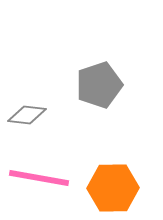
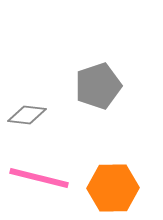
gray pentagon: moved 1 px left, 1 px down
pink line: rotated 4 degrees clockwise
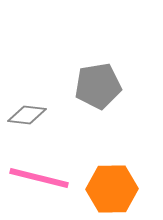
gray pentagon: rotated 9 degrees clockwise
orange hexagon: moved 1 px left, 1 px down
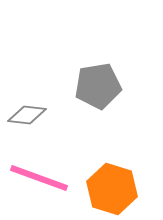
pink line: rotated 6 degrees clockwise
orange hexagon: rotated 18 degrees clockwise
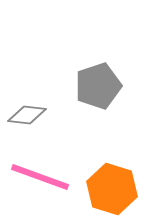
gray pentagon: rotated 9 degrees counterclockwise
pink line: moved 1 px right, 1 px up
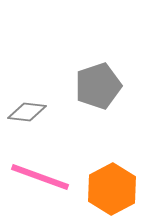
gray diamond: moved 3 px up
orange hexagon: rotated 15 degrees clockwise
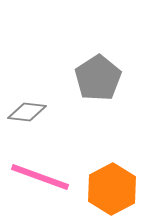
gray pentagon: moved 8 px up; rotated 15 degrees counterclockwise
